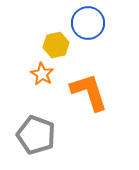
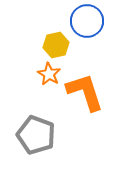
blue circle: moved 1 px left, 2 px up
orange star: moved 7 px right
orange L-shape: moved 4 px left
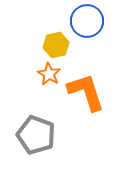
orange L-shape: moved 1 px right
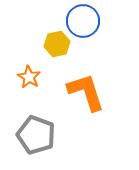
blue circle: moved 4 px left
yellow hexagon: moved 1 px right, 1 px up
orange star: moved 20 px left, 3 px down
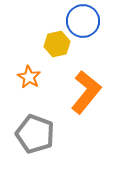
orange L-shape: rotated 57 degrees clockwise
gray pentagon: moved 1 px left, 1 px up
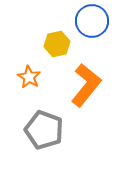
blue circle: moved 9 px right
orange L-shape: moved 7 px up
gray pentagon: moved 9 px right, 4 px up
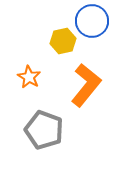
yellow hexagon: moved 6 px right, 3 px up
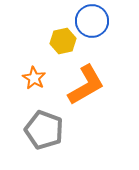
orange star: moved 5 px right, 1 px down
orange L-shape: rotated 21 degrees clockwise
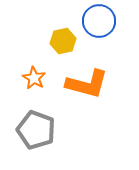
blue circle: moved 7 px right
orange L-shape: moved 1 px right, 1 px up; rotated 45 degrees clockwise
gray pentagon: moved 8 px left
